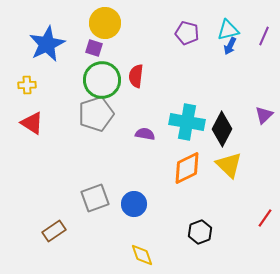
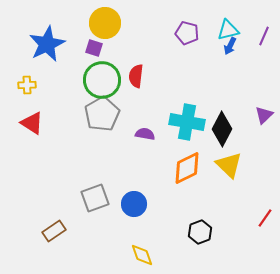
gray pentagon: moved 6 px right; rotated 12 degrees counterclockwise
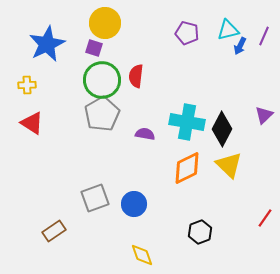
blue arrow: moved 10 px right
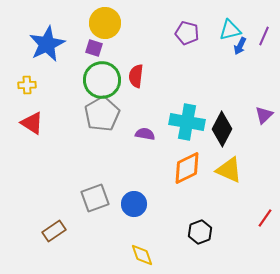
cyan triangle: moved 2 px right
yellow triangle: moved 5 px down; rotated 20 degrees counterclockwise
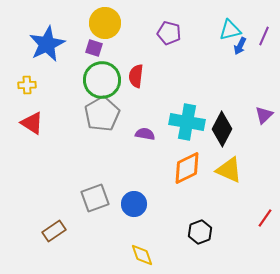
purple pentagon: moved 18 px left
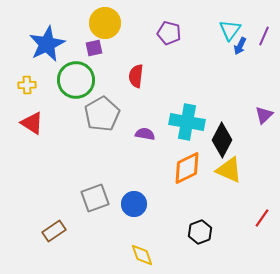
cyan triangle: rotated 40 degrees counterclockwise
purple square: rotated 30 degrees counterclockwise
green circle: moved 26 px left
black diamond: moved 11 px down
red line: moved 3 px left
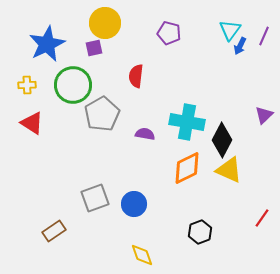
green circle: moved 3 px left, 5 px down
